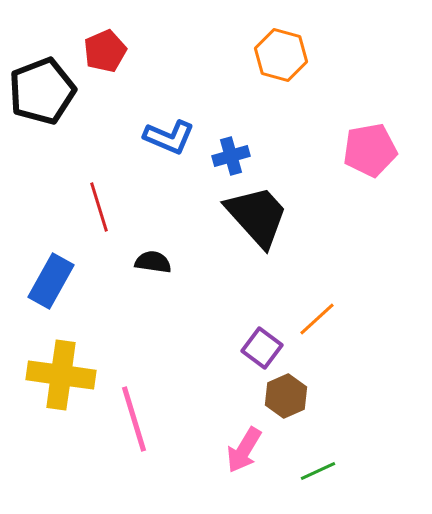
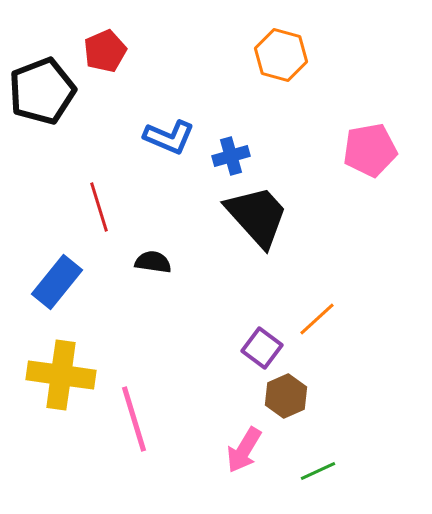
blue rectangle: moved 6 px right, 1 px down; rotated 10 degrees clockwise
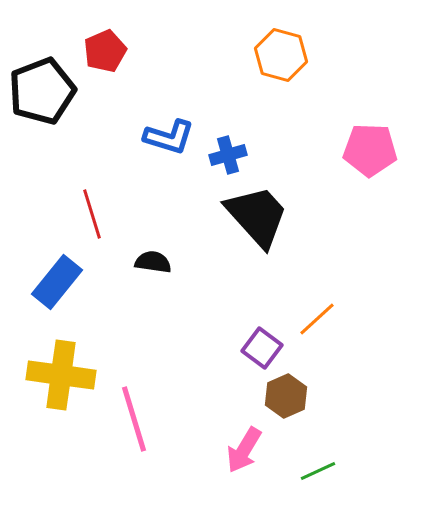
blue L-shape: rotated 6 degrees counterclockwise
pink pentagon: rotated 12 degrees clockwise
blue cross: moved 3 px left, 1 px up
red line: moved 7 px left, 7 px down
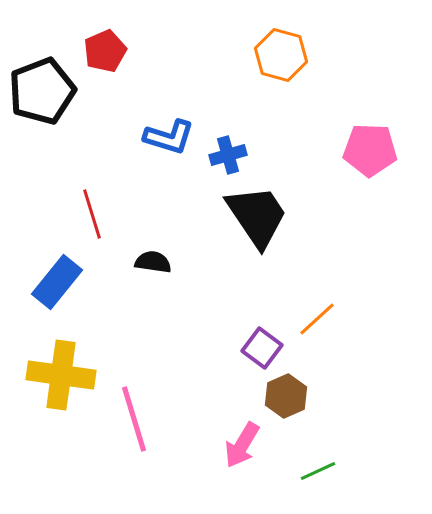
black trapezoid: rotated 8 degrees clockwise
pink arrow: moved 2 px left, 5 px up
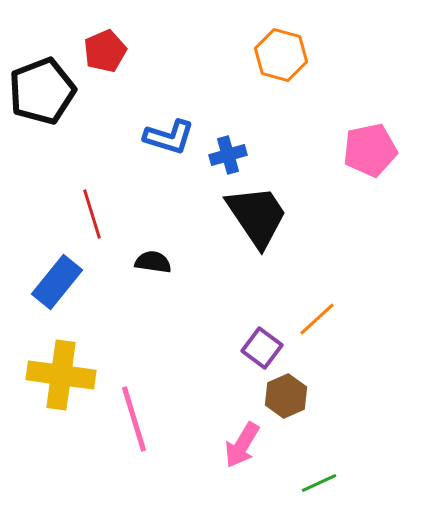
pink pentagon: rotated 14 degrees counterclockwise
green line: moved 1 px right, 12 px down
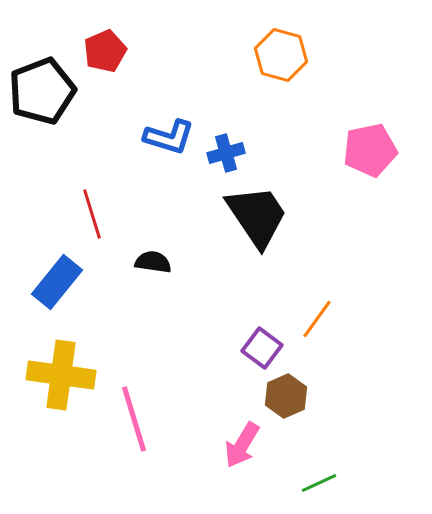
blue cross: moved 2 px left, 2 px up
orange line: rotated 12 degrees counterclockwise
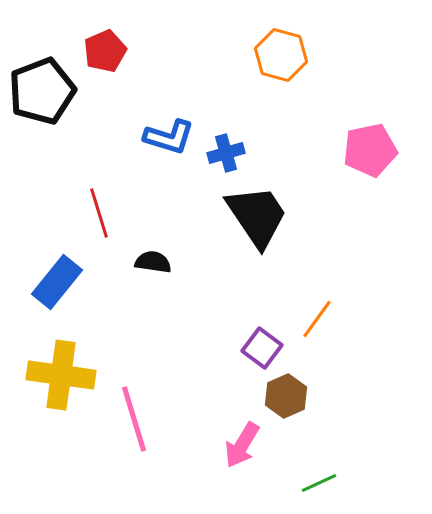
red line: moved 7 px right, 1 px up
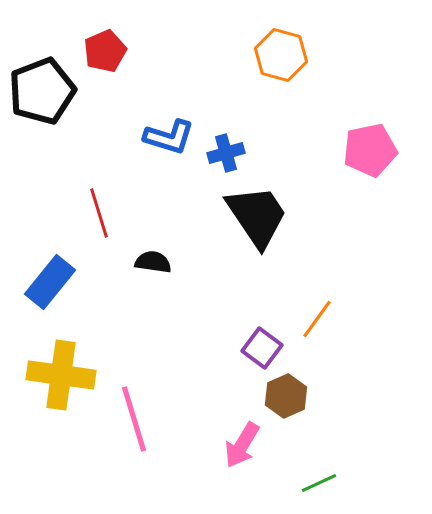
blue rectangle: moved 7 px left
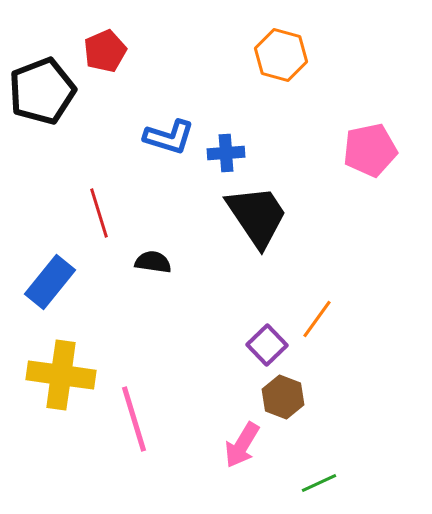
blue cross: rotated 12 degrees clockwise
purple square: moved 5 px right, 3 px up; rotated 9 degrees clockwise
brown hexagon: moved 3 px left, 1 px down; rotated 15 degrees counterclockwise
